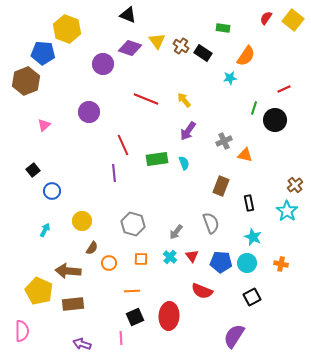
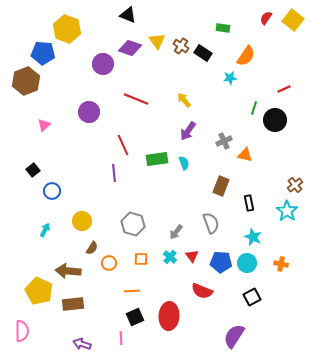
red line at (146, 99): moved 10 px left
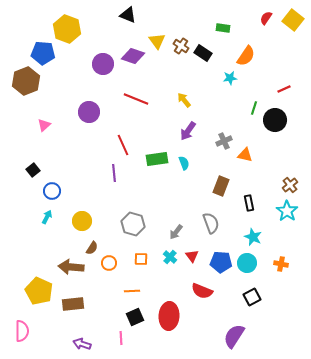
purple diamond at (130, 48): moved 3 px right, 8 px down
brown cross at (295, 185): moved 5 px left
cyan arrow at (45, 230): moved 2 px right, 13 px up
brown arrow at (68, 271): moved 3 px right, 4 px up
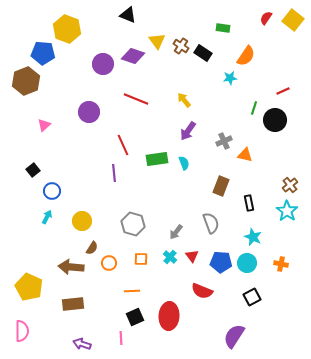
red line at (284, 89): moved 1 px left, 2 px down
yellow pentagon at (39, 291): moved 10 px left, 4 px up
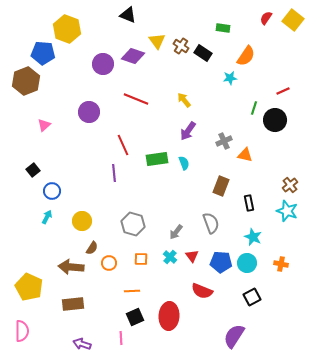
cyan star at (287, 211): rotated 15 degrees counterclockwise
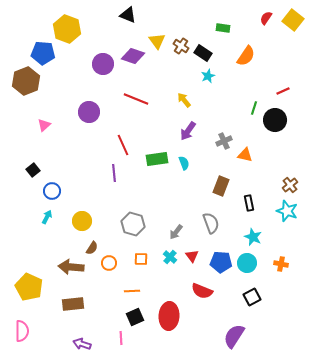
cyan star at (230, 78): moved 22 px left, 2 px up; rotated 16 degrees counterclockwise
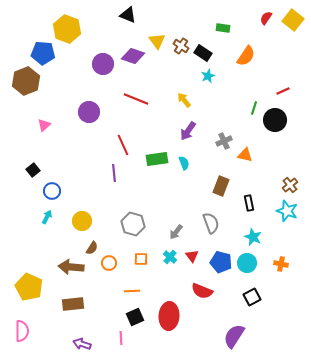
blue pentagon at (221, 262): rotated 10 degrees clockwise
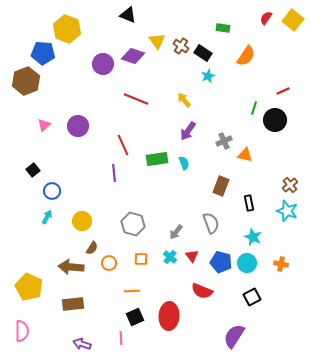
purple circle at (89, 112): moved 11 px left, 14 px down
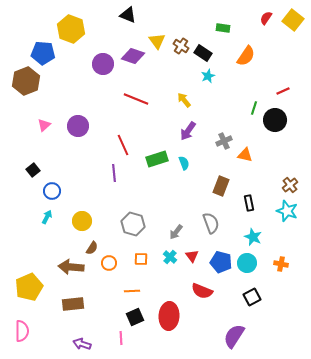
yellow hexagon at (67, 29): moved 4 px right
green rectangle at (157, 159): rotated 10 degrees counterclockwise
yellow pentagon at (29, 287): rotated 24 degrees clockwise
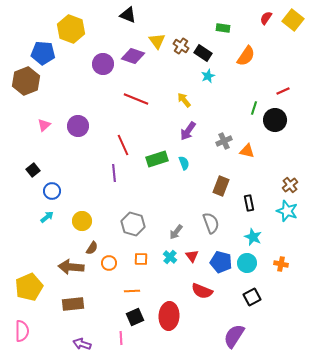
orange triangle at (245, 155): moved 2 px right, 4 px up
cyan arrow at (47, 217): rotated 24 degrees clockwise
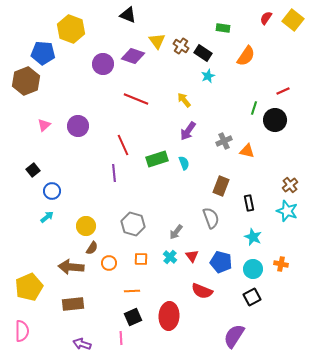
yellow circle at (82, 221): moved 4 px right, 5 px down
gray semicircle at (211, 223): moved 5 px up
cyan circle at (247, 263): moved 6 px right, 6 px down
black square at (135, 317): moved 2 px left
